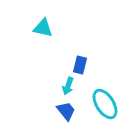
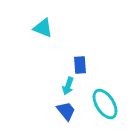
cyan triangle: rotated 10 degrees clockwise
blue rectangle: rotated 18 degrees counterclockwise
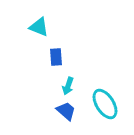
cyan triangle: moved 4 px left, 1 px up
blue rectangle: moved 24 px left, 8 px up
blue trapezoid: rotated 10 degrees counterclockwise
